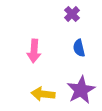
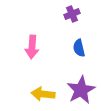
purple cross: rotated 21 degrees clockwise
pink arrow: moved 2 px left, 4 px up
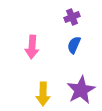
purple cross: moved 3 px down
blue semicircle: moved 5 px left, 3 px up; rotated 36 degrees clockwise
yellow arrow: rotated 95 degrees counterclockwise
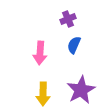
purple cross: moved 4 px left, 2 px down
pink arrow: moved 8 px right, 6 px down
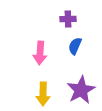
purple cross: rotated 21 degrees clockwise
blue semicircle: moved 1 px right, 1 px down
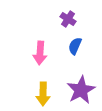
purple cross: rotated 35 degrees clockwise
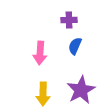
purple cross: moved 1 px right, 1 px down; rotated 35 degrees counterclockwise
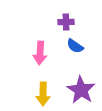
purple cross: moved 3 px left, 2 px down
blue semicircle: rotated 78 degrees counterclockwise
purple star: rotated 12 degrees counterclockwise
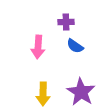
pink arrow: moved 2 px left, 6 px up
purple star: moved 2 px down
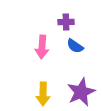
pink arrow: moved 4 px right
purple star: rotated 16 degrees clockwise
